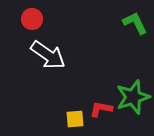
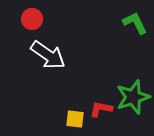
yellow square: rotated 12 degrees clockwise
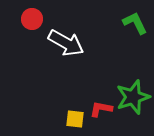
white arrow: moved 18 px right, 12 px up; rotated 6 degrees counterclockwise
